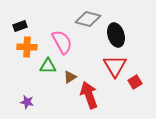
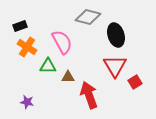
gray diamond: moved 2 px up
orange cross: rotated 30 degrees clockwise
brown triangle: moved 2 px left; rotated 32 degrees clockwise
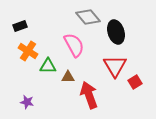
gray diamond: rotated 35 degrees clockwise
black ellipse: moved 3 px up
pink semicircle: moved 12 px right, 3 px down
orange cross: moved 1 px right, 4 px down
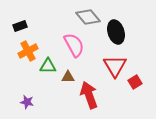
orange cross: rotated 30 degrees clockwise
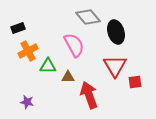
black rectangle: moved 2 px left, 2 px down
red square: rotated 24 degrees clockwise
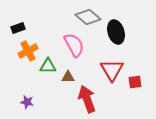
gray diamond: rotated 10 degrees counterclockwise
red triangle: moved 3 px left, 4 px down
red arrow: moved 2 px left, 4 px down
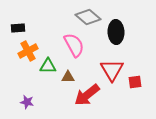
black rectangle: rotated 16 degrees clockwise
black ellipse: rotated 15 degrees clockwise
red arrow: moved 4 px up; rotated 108 degrees counterclockwise
